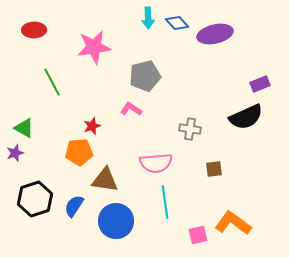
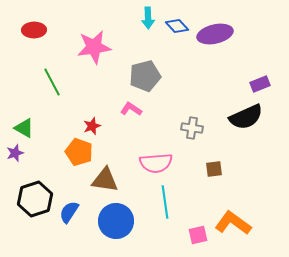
blue diamond: moved 3 px down
gray cross: moved 2 px right, 1 px up
orange pentagon: rotated 24 degrees clockwise
blue semicircle: moved 5 px left, 6 px down
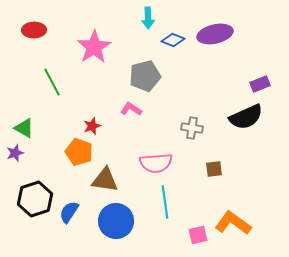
blue diamond: moved 4 px left, 14 px down; rotated 25 degrees counterclockwise
pink star: rotated 24 degrees counterclockwise
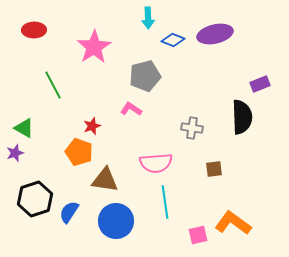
green line: moved 1 px right, 3 px down
black semicircle: moved 4 px left; rotated 68 degrees counterclockwise
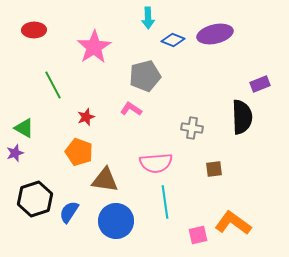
red star: moved 6 px left, 9 px up
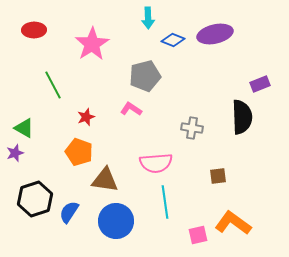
pink star: moved 2 px left, 3 px up
brown square: moved 4 px right, 7 px down
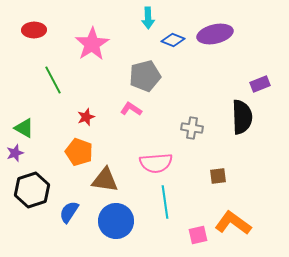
green line: moved 5 px up
black hexagon: moved 3 px left, 9 px up
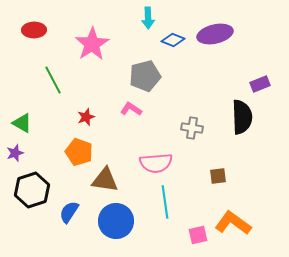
green triangle: moved 2 px left, 5 px up
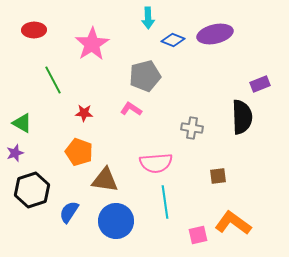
red star: moved 2 px left, 4 px up; rotated 24 degrees clockwise
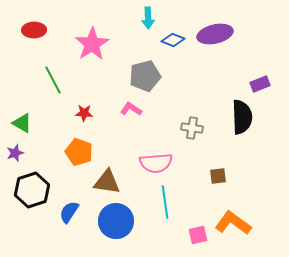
brown triangle: moved 2 px right, 2 px down
